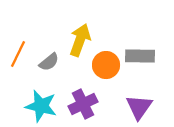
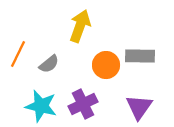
yellow arrow: moved 14 px up
gray semicircle: moved 2 px down
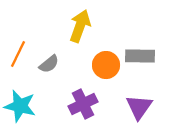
cyan star: moved 21 px left
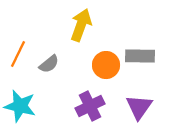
yellow arrow: moved 1 px right, 1 px up
purple cross: moved 7 px right, 2 px down
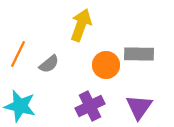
gray rectangle: moved 1 px left, 2 px up
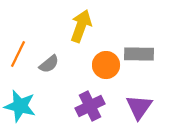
yellow arrow: moved 1 px down
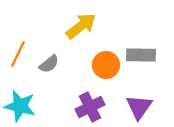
yellow arrow: rotated 32 degrees clockwise
gray rectangle: moved 2 px right, 1 px down
purple cross: moved 1 px down
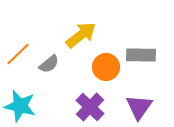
yellow arrow: moved 9 px down
orange line: rotated 20 degrees clockwise
orange circle: moved 2 px down
purple cross: rotated 20 degrees counterclockwise
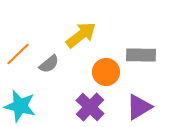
orange circle: moved 5 px down
purple triangle: rotated 24 degrees clockwise
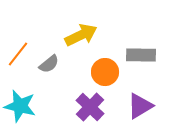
yellow arrow: rotated 12 degrees clockwise
orange line: rotated 8 degrees counterclockwise
orange circle: moved 1 px left
purple triangle: moved 1 px right, 1 px up
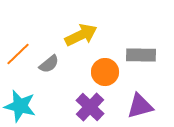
orange line: rotated 8 degrees clockwise
purple triangle: rotated 16 degrees clockwise
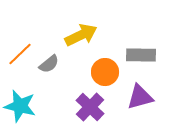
orange line: moved 2 px right
purple triangle: moved 9 px up
